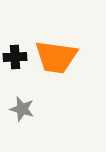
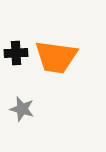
black cross: moved 1 px right, 4 px up
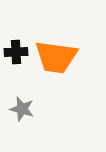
black cross: moved 1 px up
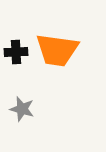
orange trapezoid: moved 1 px right, 7 px up
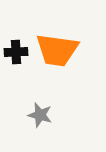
gray star: moved 18 px right, 6 px down
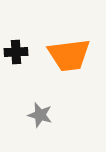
orange trapezoid: moved 12 px right, 5 px down; rotated 15 degrees counterclockwise
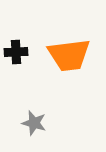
gray star: moved 6 px left, 8 px down
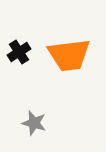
black cross: moved 3 px right; rotated 30 degrees counterclockwise
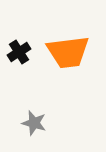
orange trapezoid: moved 1 px left, 3 px up
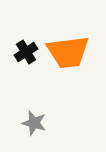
black cross: moved 7 px right
